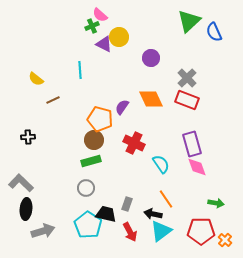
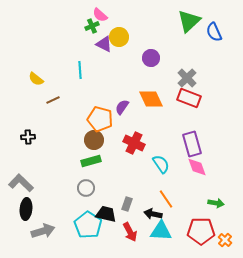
red rectangle: moved 2 px right, 2 px up
cyan triangle: rotated 40 degrees clockwise
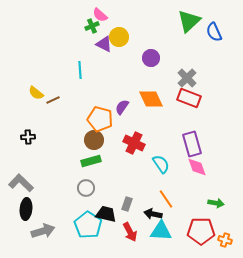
yellow semicircle: moved 14 px down
orange cross: rotated 24 degrees counterclockwise
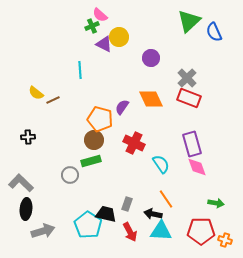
gray circle: moved 16 px left, 13 px up
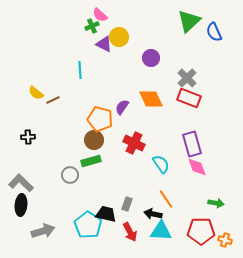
black ellipse: moved 5 px left, 4 px up
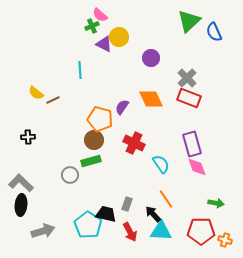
black arrow: rotated 36 degrees clockwise
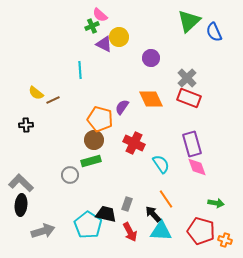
black cross: moved 2 px left, 12 px up
red pentagon: rotated 16 degrees clockwise
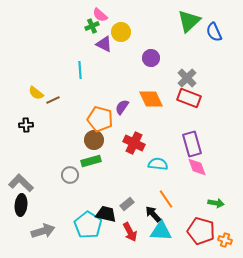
yellow circle: moved 2 px right, 5 px up
cyan semicircle: moved 3 px left; rotated 48 degrees counterclockwise
gray rectangle: rotated 32 degrees clockwise
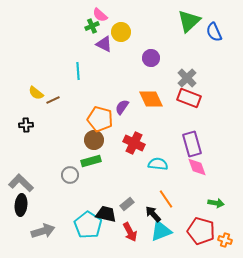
cyan line: moved 2 px left, 1 px down
cyan triangle: rotated 25 degrees counterclockwise
